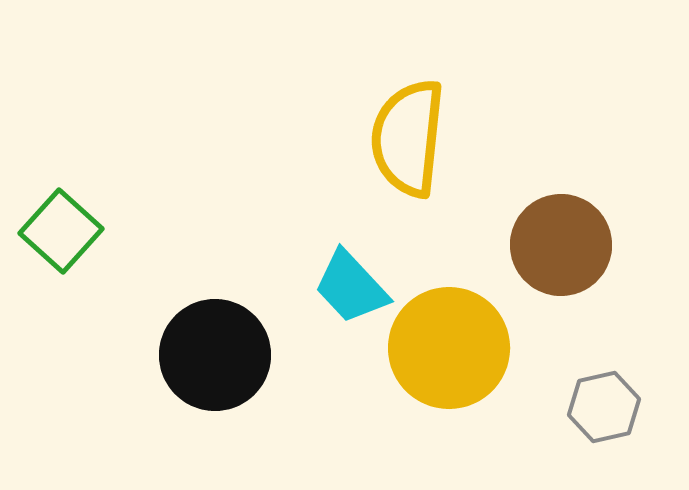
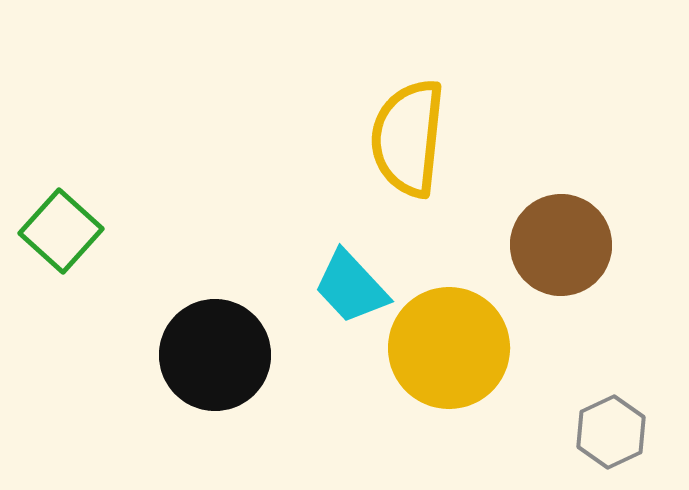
gray hexagon: moved 7 px right, 25 px down; rotated 12 degrees counterclockwise
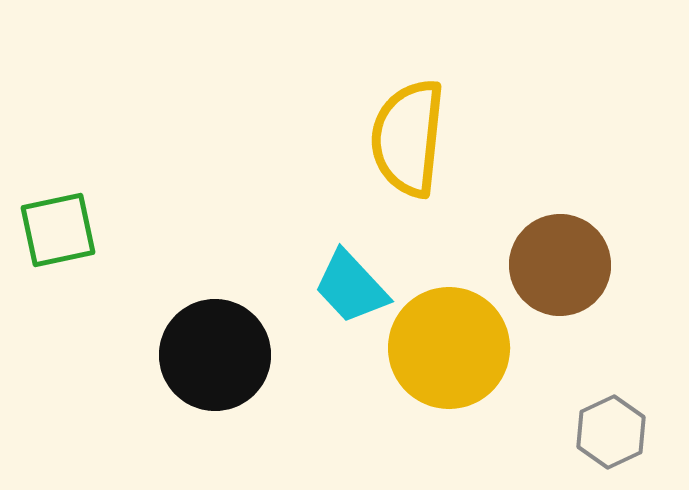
green square: moved 3 px left, 1 px up; rotated 36 degrees clockwise
brown circle: moved 1 px left, 20 px down
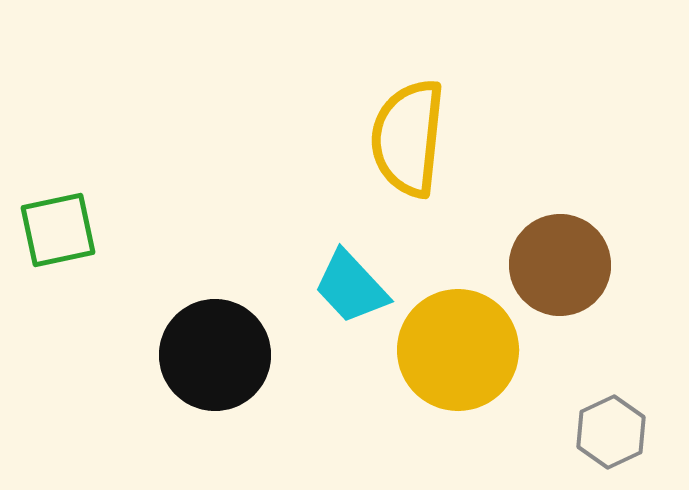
yellow circle: moved 9 px right, 2 px down
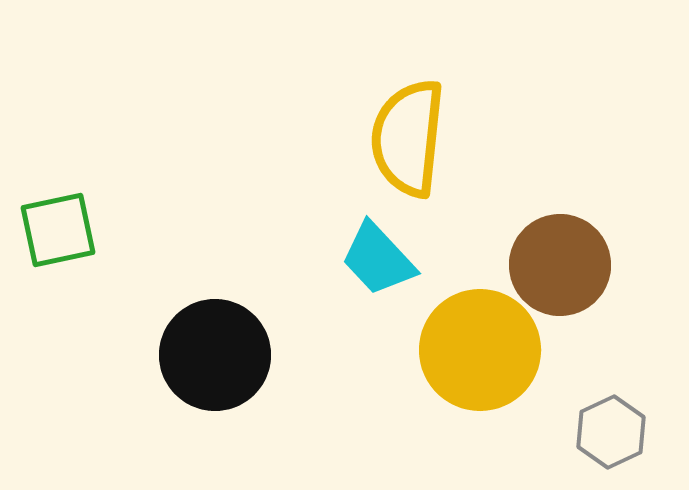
cyan trapezoid: moved 27 px right, 28 px up
yellow circle: moved 22 px right
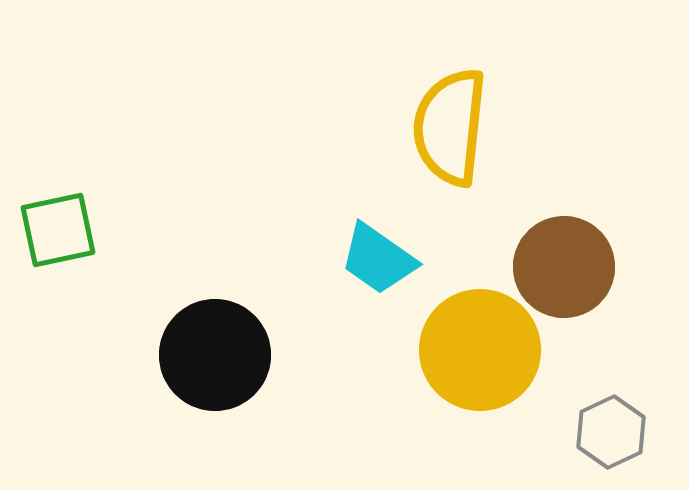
yellow semicircle: moved 42 px right, 11 px up
cyan trapezoid: rotated 12 degrees counterclockwise
brown circle: moved 4 px right, 2 px down
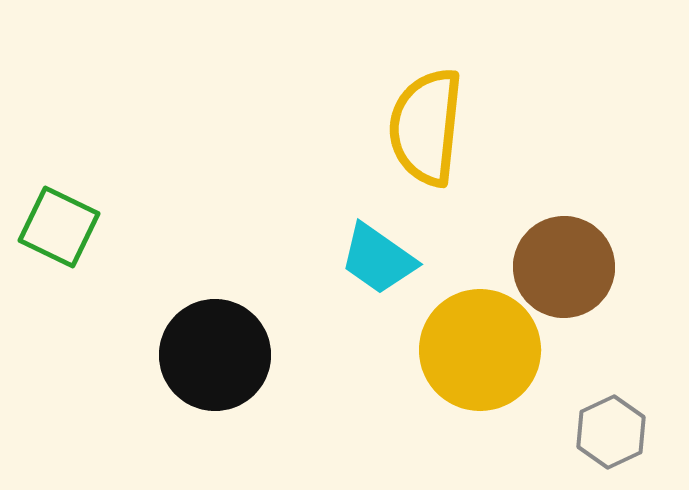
yellow semicircle: moved 24 px left
green square: moved 1 px right, 3 px up; rotated 38 degrees clockwise
